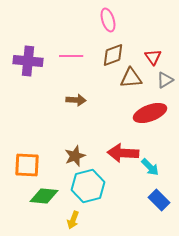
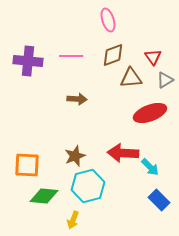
brown arrow: moved 1 px right, 1 px up
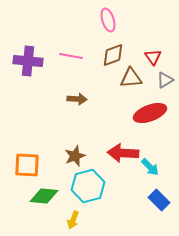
pink line: rotated 10 degrees clockwise
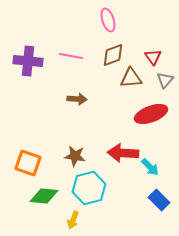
gray triangle: rotated 18 degrees counterclockwise
red ellipse: moved 1 px right, 1 px down
brown star: rotated 30 degrees clockwise
orange square: moved 1 px right, 2 px up; rotated 16 degrees clockwise
cyan hexagon: moved 1 px right, 2 px down
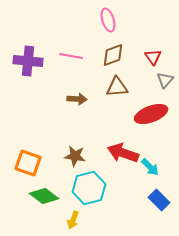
brown triangle: moved 14 px left, 9 px down
red arrow: rotated 16 degrees clockwise
green diamond: rotated 32 degrees clockwise
